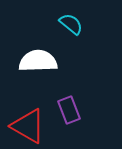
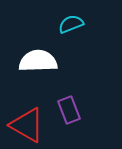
cyan semicircle: rotated 60 degrees counterclockwise
red triangle: moved 1 px left, 1 px up
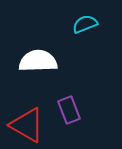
cyan semicircle: moved 14 px right
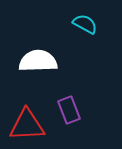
cyan semicircle: rotated 50 degrees clockwise
red triangle: rotated 33 degrees counterclockwise
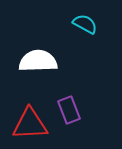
red triangle: moved 3 px right, 1 px up
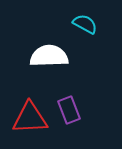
white semicircle: moved 11 px right, 5 px up
red triangle: moved 6 px up
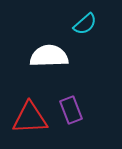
cyan semicircle: rotated 110 degrees clockwise
purple rectangle: moved 2 px right
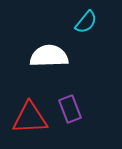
cyan semicircle: moved 1 px right, 2 px up; rotated 10 degrees counterclockwise
purple rectangle: moved 1 px left, 1 px up
